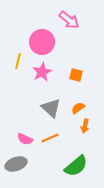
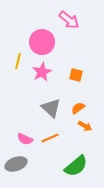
orange arrow: rotated 72 degrees counterclockwise
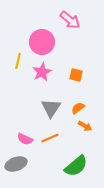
pink arrow: moved 1 px right
gray triangle: rotated 20 degrees clockwise
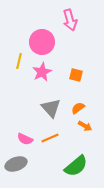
pink arrow: rotated 35 degrees clockwise
yellow line: moved 1 px right
gray triangle: rotated 15 degrees counterclockwise
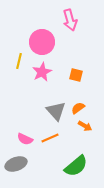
gray triangle: moved 5 px right, 3 px down
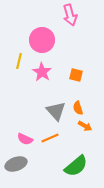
pink arrow: moved 5 px up
pink circle: moved 2 px up
pink star: rotated 12 degrees counterclockwise
orange semicircle: rotated 72 degrees counterclockwise
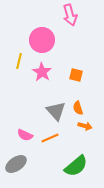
orange arrow: rotated 16 degrees counterclockwise
pink semicircle: moved 4 px up
gray ellipse: rotated 15 degrees counterclockwise
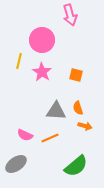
gray triangle: rotated 45 degrees counterclockwise
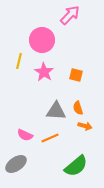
pink arrow: rotated 120 degrees counterclockwise
pink star: moved 2 px right
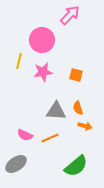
pink star: moved 1 px left; rotated 30 degrees clockwise
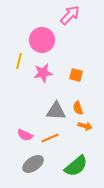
pink star: moved 1 px down
gray ellipse: moved 17 px right
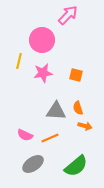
pink arrow: moved 2 px left
